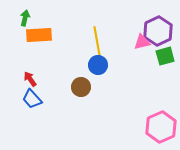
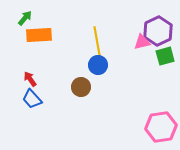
green arrow: rotated 28 degrees clockwise
pink hexagon: rotated 16 degrees clockwise
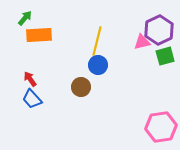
purple hexagon: moved 1 px right, 1 px up
yellow line: rotated 24 degrees clockwise
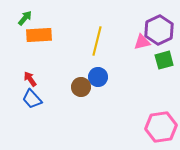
green square: moved 1 px left, 4 px down
blue circle: moved 12 px down
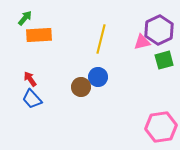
yellow line: moved 4 px right, 2 px up
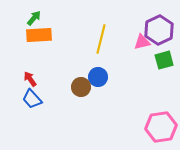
green arrow: moved 9 px right
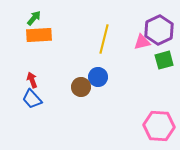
yellow line: moved 3 px right
red arrow: moved 2 px right, 1 px down; rotated 14 degrees clockwise
pink hexagon: moved 2 px left, 1 px up; rotated 12 degrees clockwise
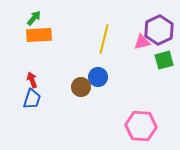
blue trapezoid: rotated 120 degrees counterclockwise
pink hexagon: moved 18 px left
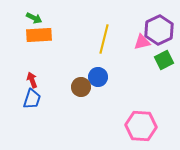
green arrow: rotated 77 degrees clockwise
green square: rotated 12 degrees counterclockwise
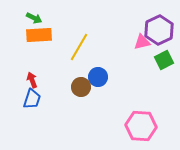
yellow line: moved 25 px left, 8 px down; rotated 16 degrees clockwise
